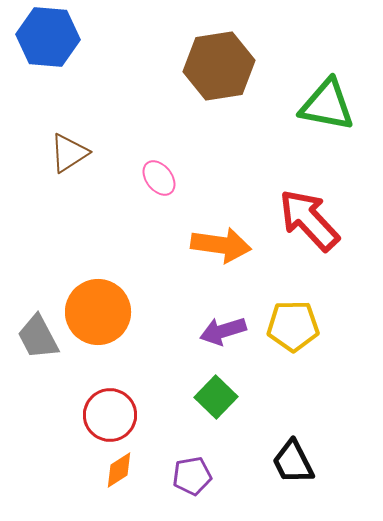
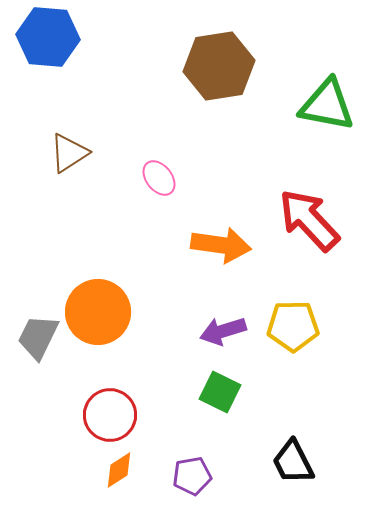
gray trapezoid: rotated 54 degrees clockwise
green square: moved 4 px right, 5 px up; rotated 18 degrees counterclockwise
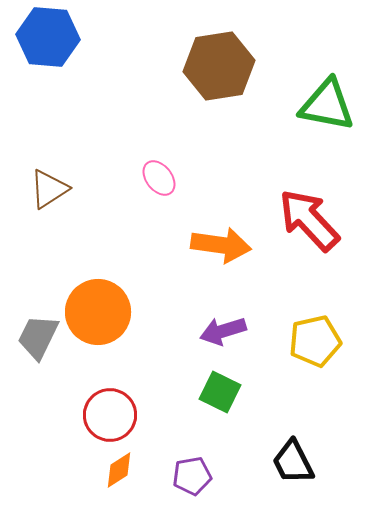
brown triangle: moved 20 px left, 36 px down
yellow pentagon: moved 22 px right, 15 px down; rotated 12 degrees counterclockwise
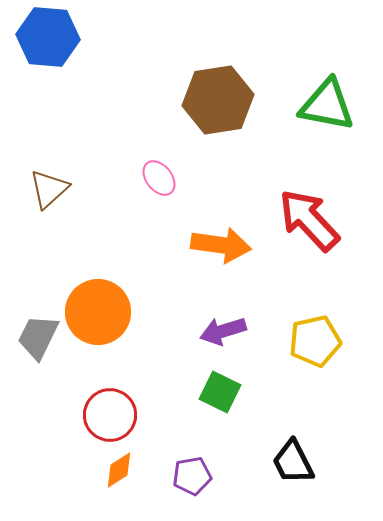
brown hexagon: moved 1 px left, 34 px down
brown triangle: rotated 9 degrees counterclockwise
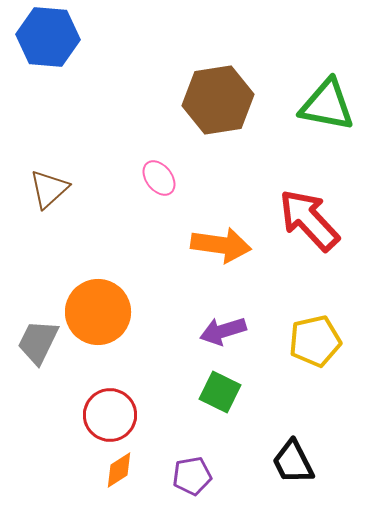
gray trapezoid: moved 5 px down
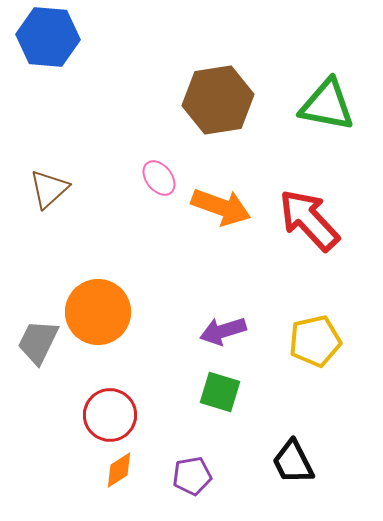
orange arrow: moved 38 px up; rotated 12 degrees clockwise
green square: rotated 9 degrees counterclockwise
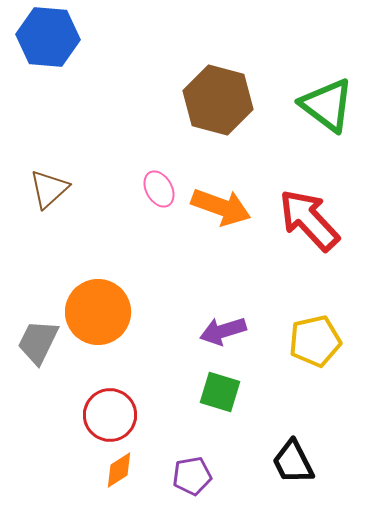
brown hexagon: rotated 24 degrees clockwise
green triangle: rotated 26 degrees clockwise
pink ellipse: moved 11 px down; rotated 9 degrees clockwise
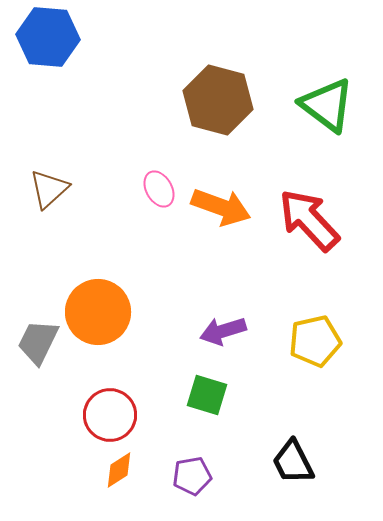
green square: moved 13 px left, 3 px down
